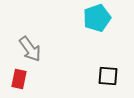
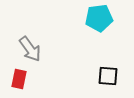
cyan pentagon: moved 2 px right; rotated 12 degrees clockwise
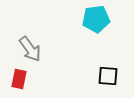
cyan pentagon: moved 3 px left, 1 px down
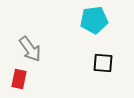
cyan pentagon: moved 2 px left, 1 px down
black square: moved 5 px left, 13 px up
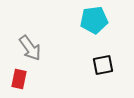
gray arrow: moved 1 px up
black square: moved 2 px down; rotated 15 degrees counterclockwise
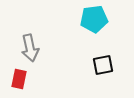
cyan pentagon: moved 1 px up
gray arrow: rotated 24 degrees clockwise
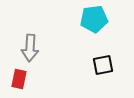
gray arrow: rotated 16 degrees clockwise
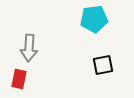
gray arrow: moved 1 px left
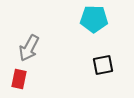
cyan pentagon: rotated 8 degrees clockwise
gray arrow: rotated 24 degrees clockwise
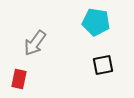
cyan pentagon: moved 2 px right, 3 px down; rotated 8 degrees clockwise
gray arrow: moved 6 px right, 5 px up; rotated 8 degrees clockwise
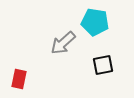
cyan pentagon: moved 1 px left
gray arrow: moved 28 px right; rotated 12 degrees clockwise
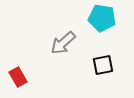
cyan pentagon: moved 7 px right, 4 px up
red rectangle: moved 1 px left, 2 px up; rotated 42 degrees counterclockwise
